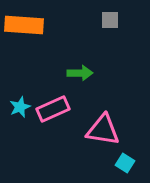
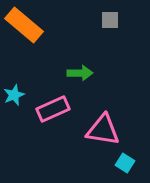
orange rectangle: rotated 36 degrees clockwise
cyan star: moved 6 px left, 12 px up
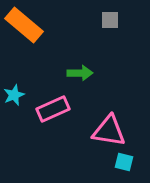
pink triangle: moved 6 px right, 1 px down
cyan square: moved 1 px left, 1 px up; rotated 18 degrees counterclockwise
